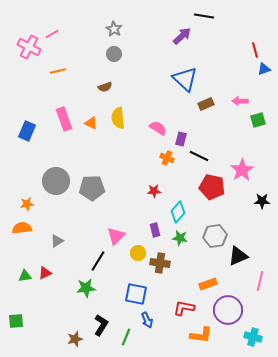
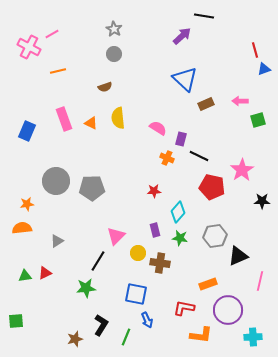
cyan cross at (253, 337): rotated 18 degrees counterclockwise
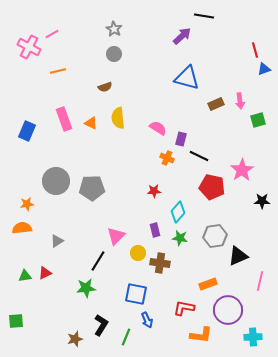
blue triangle at (185, 79): moved 2 px right, 1 px up; rotated 28 degrees counterclockwise
pink arrow at (240, 101): rotated 98 degrees counterclockwise
brown rectangle at (206, 104): moved 10 px right
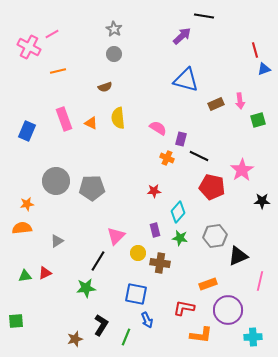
blue triangle at (187, 78): moved 1 px left, 2 px down
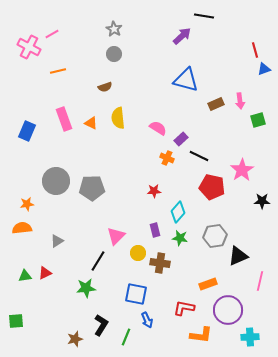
purple rectangle at (181, 139): rotated 32 degrees clockwise
cyan cross at (253, 337): moved 3 px left
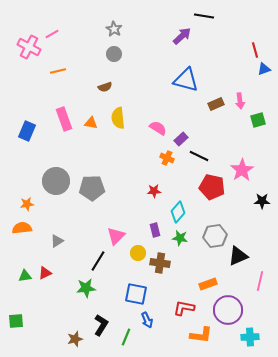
orange triangle at (91, 123): rotated 16 degrees counterclockwise
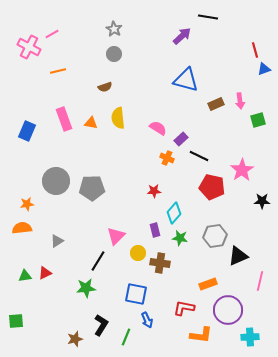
black line at (204, 16): moved 4 px right, 1 px down
cyan diamond at (178, 212): moved 4 px left, 1 px down
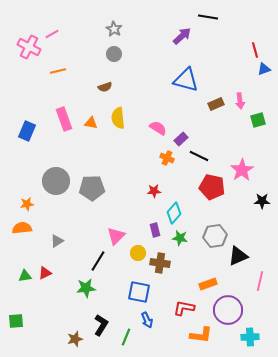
blue square at (136, 294): moved 3 px right, 2 px up
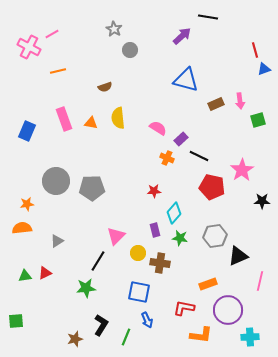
gray circle at (114, 54): moved 16 px right, 4 px up
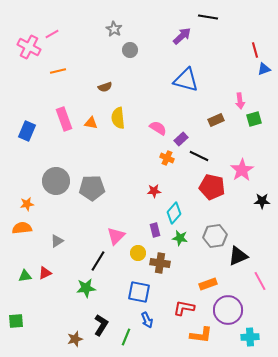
brown rectangle at (216, 104): moved 16 px down
green square at (258, 120): moved 4 px left, 1 px up
pink line at (260, 281): rotated 42 degrees counterclockwise
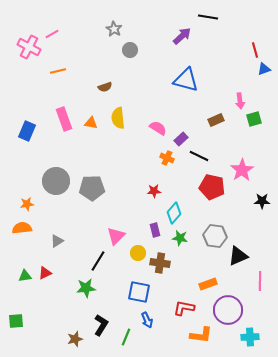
gray hexagon at (215, 236): rotated 15 degrees clockwise
pink line at (260, 281): rotated 30 degrees clockwise
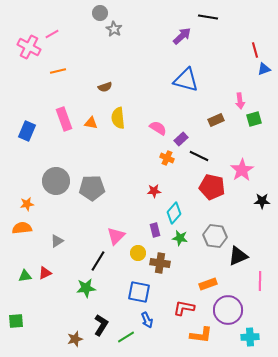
gray circle at (130, 50): moved 30 px left, 37 px up
green line at (126, 337): rotated 36 degrees clockwise
